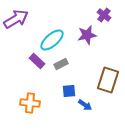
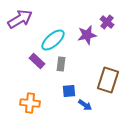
purple cross: moved 3 px right, 7 px down
purple arrow: moved 4 px right
cyan ellipse: moved 1 px right
gray rectangle: rotated 56 degrees counterclockwise
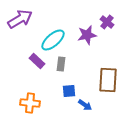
brown rectangle: rotated 15 degrees counterclockwise
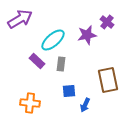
brown rectangle: rotated 15 degrees counterclockwise
blue arrow: rotated 80 degrees clockwise
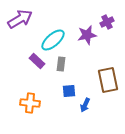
purple cross: rotated 24 degrees clockwise
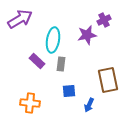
purple cross: moved 3 px left, 2 px up
cyan ellipse: rotated 40 degrees counterclockwise
blue arrow: moved 4 px right
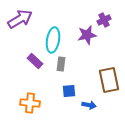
purple rectangle: moved 2 px left
brown rectangle: moved 1 px right
blue arrow: rotated 104 degrees counterclockwise
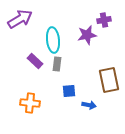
purple cross: rotated 16 degrees clockwise
cyan ellipse: rotated 15 degrees counterclockwise
gray rectangle: moved 4 px left
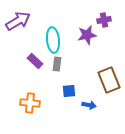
purple arrow: moved 2 px left, 2 px down
brown rectangle: rotated 10 degrees counterclockwise
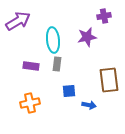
purple cross: moved 4 px up
purple star: moved 2 px down
purple rectangle: moved 4 px left, 5 px down; rotated 35 degrees counterclockwise
brown rectangle: rotated 15 degrees clockwise
orange cross: rotated 18 degrees counterclockwise
